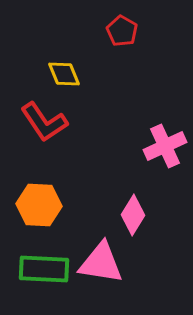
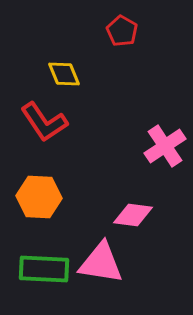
pink cross: rotated 9 degrees counterclockwise
orange hexagon: moved 8 px up
pink diamond: rotated 66 degrees clockwise
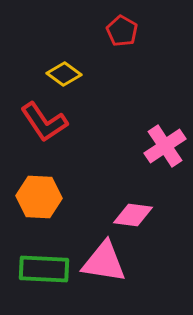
yellow diamond: rotated 32 degrees counterclockwise
pink triangle: moved 3 px right, 1 px up
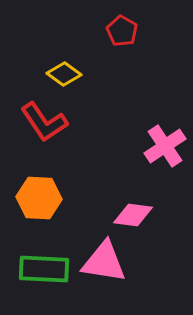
orange hexagon: moved 1 px down
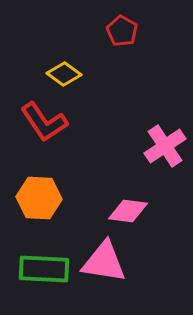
pink diamond: moved 5 px left, 4 px up
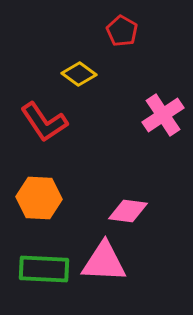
yellow diamond: moved 15 px right
pink cross: moved 2 px left, 31 px up
pink triangle: rotated 6 degrees counterclockwise
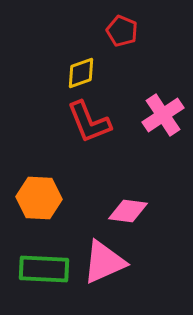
red pentagon: rotated 8 degrees counterclockwise
yellow diamond: moved 2 px right, 1 px up; rotated 56 degrees counterclockwise
red L-shape: moved 45 px right; rotated 12 degrees clockwise
pink triangle: rotated 27 degrees counterclockwise
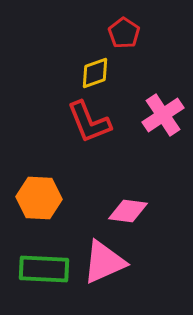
red pentagon: moved 2 px right, 2 px down; rotated 12 degrees clockwise
yellow diamond: moved 14 px right
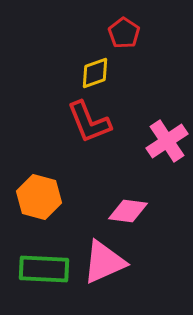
pink cross: moved 4 px right, 26 px down
orange hexagon: moved 1 px up; rotated 12 degrees clockwise
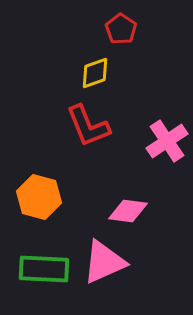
red pentagon: moved 3 px left, 4 px up
red L-shape: moved 1 px left, 4 px down
